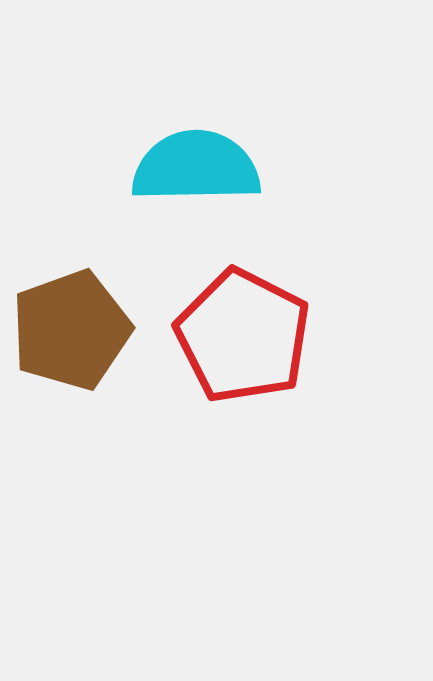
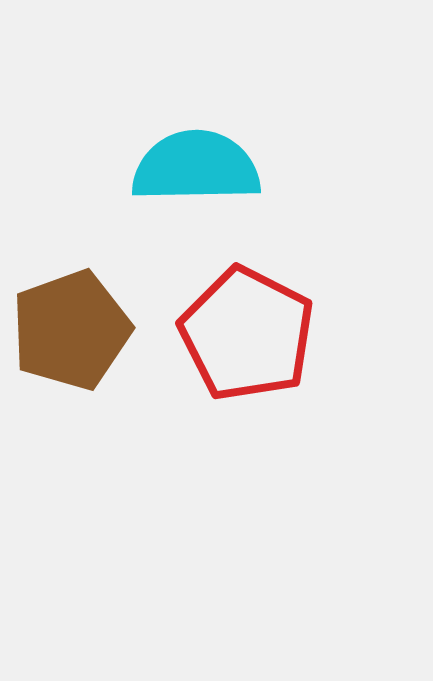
red pentagon: moved 4 px right, 2 px up
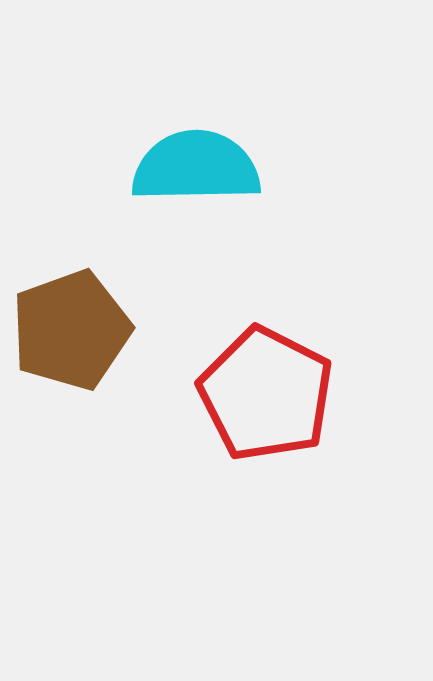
red pentagon: moved 19 px right, 60 px down
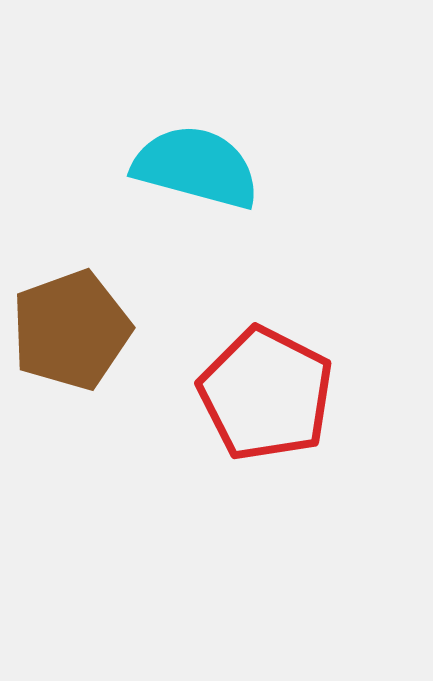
cyan semicircle: rotated 16 degrees clockwise
